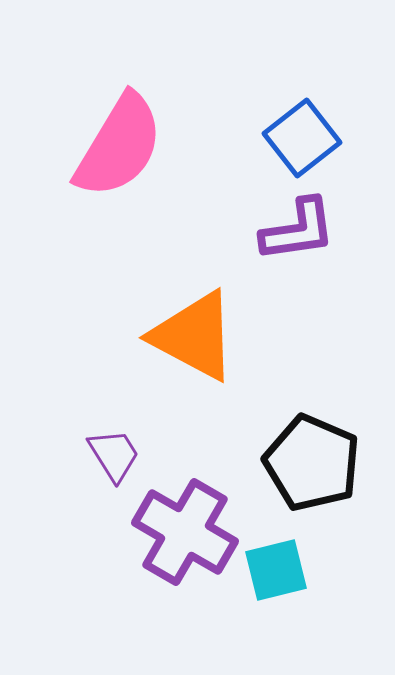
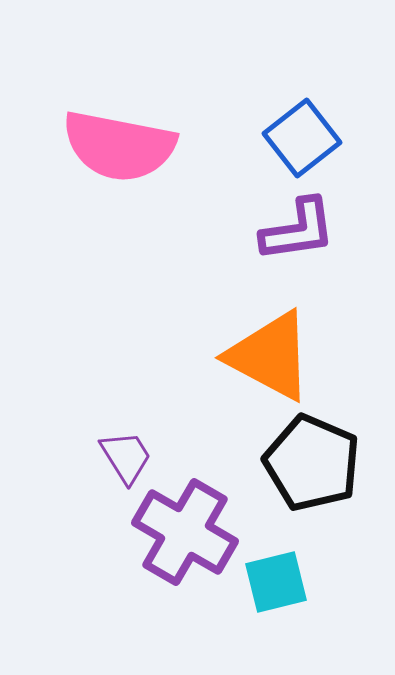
pink semicircle: rotated 70 degrees clockwise
orange triangle: moved 76 px right, 20 px down
purple trapezoid: moved 12 px right, 2 px down
cyan square: moved 12 px down
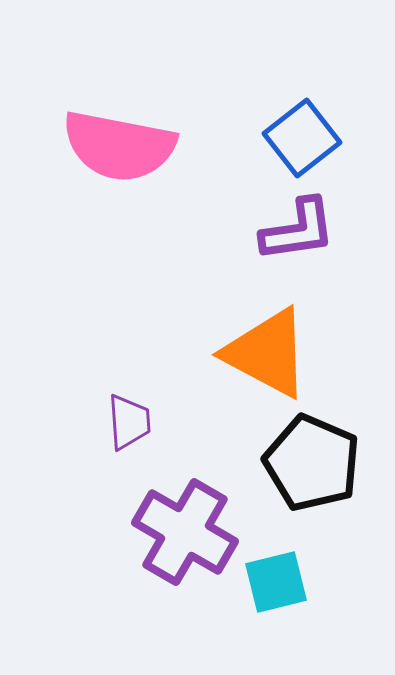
orange triangle: moved 3 px left, 3 px up
purple trapezoid: moved 3 px right, 35 px up; rotated 28 degrees clockwise
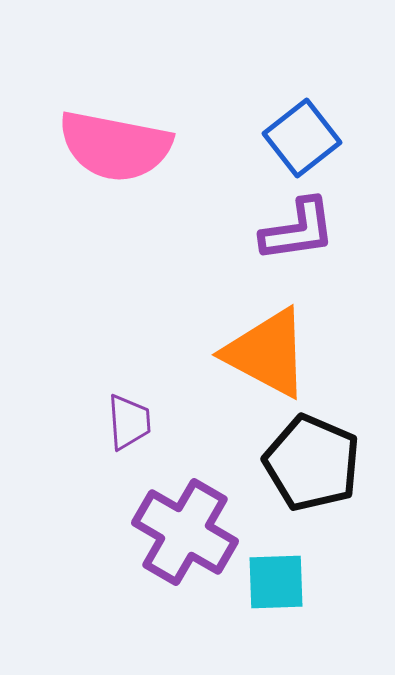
pink semicircle: moved 4 px left
cyan square: rotated 12 degrees clockwise
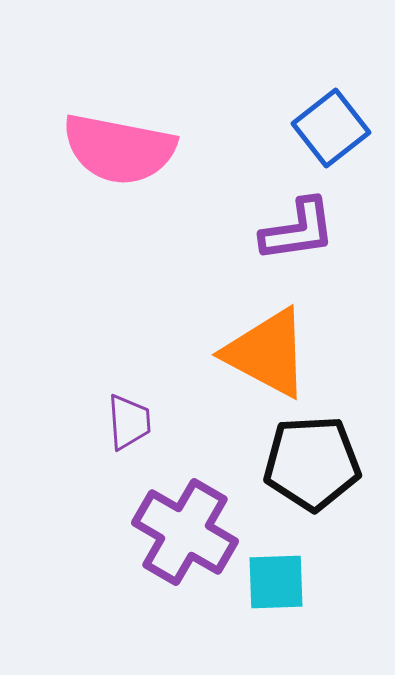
blue square: moved 29 px right, 10 px up
pink semicircle: moved 4 px right, 3 px down
black pentagon: rotated 26 degrees counterclockwise
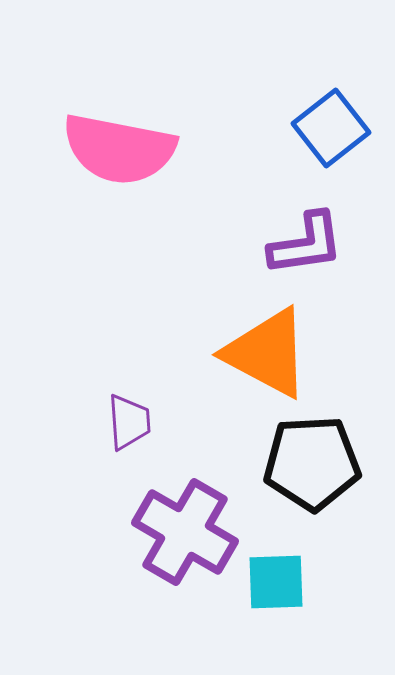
purple L-shape: moved 8 px right, 14 px down
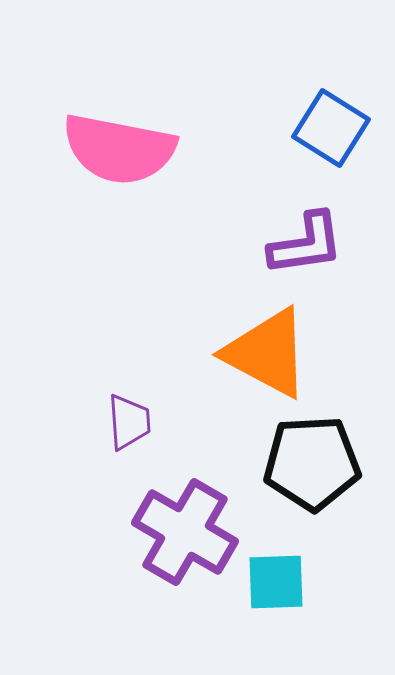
blue square: rotated 20 degrees counterclockwise
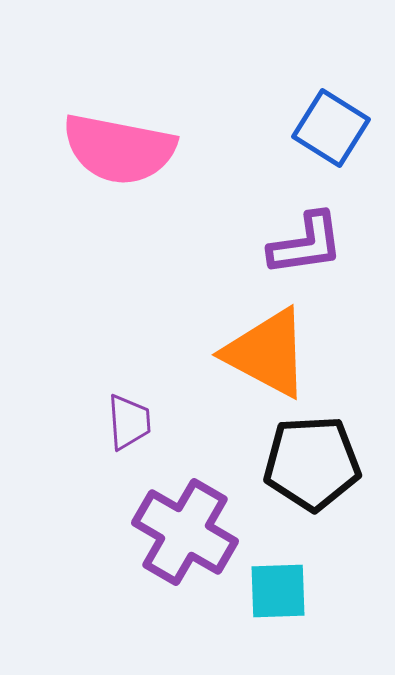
cyan square: moved 2 px right, 9 px down
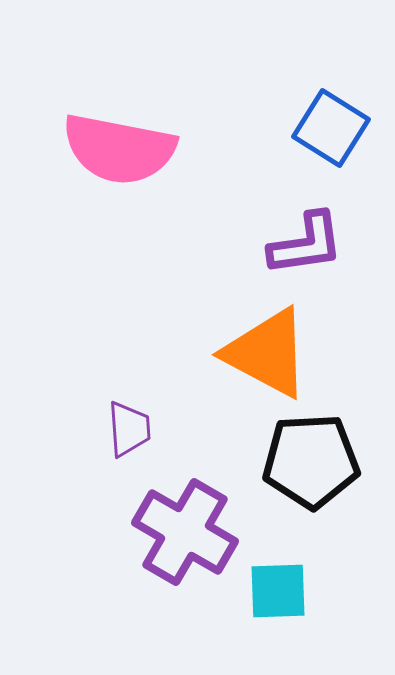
purple trapezoid: moved 7 px down
black pentagon: moved 1 px left, 2 px up
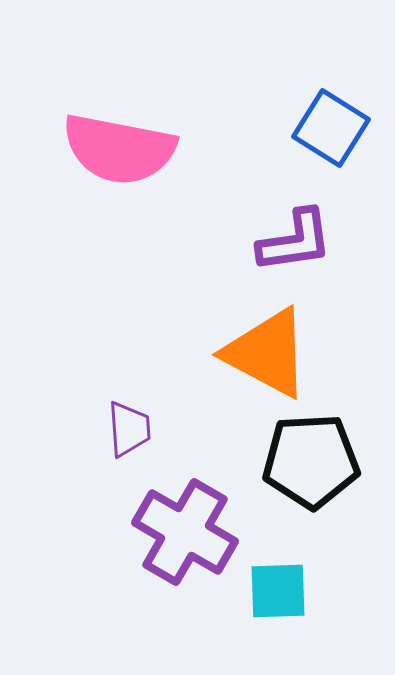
purple L-shape: moved 11 px left, 3 px up
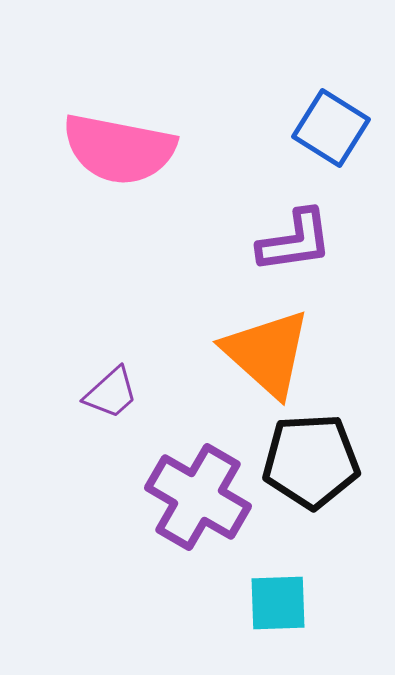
orange triangle: rotated 14 degrees clockwise
purple trapezoid: moved 18 px left, 36 px up; rotated 52 degrees clockwise
purple cross: moved 13 px right, 35 px up
cyan square: moved 12 px down
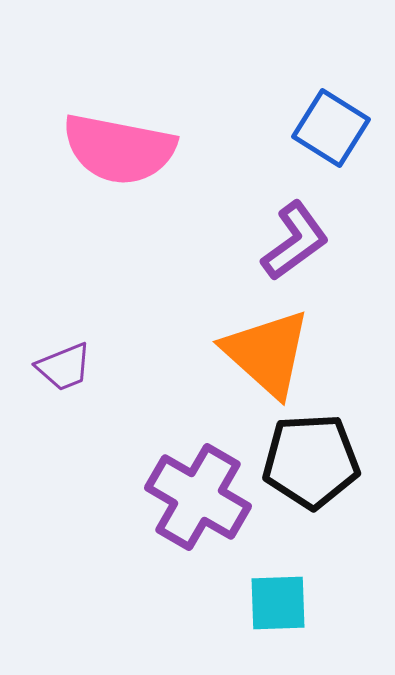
purple L-shape: rotated 28 degrees counterclockwise
purple trapezoid: moved 47 px left, 26 px up; rotated 20 degrees clockwise
